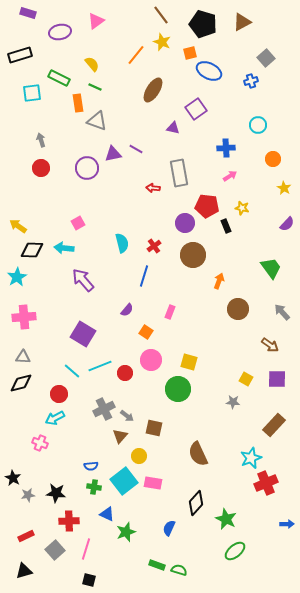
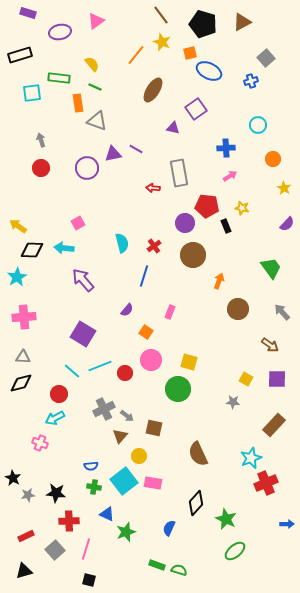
green rectangle at (59, 78): rotated 20 degrees counterclockwise
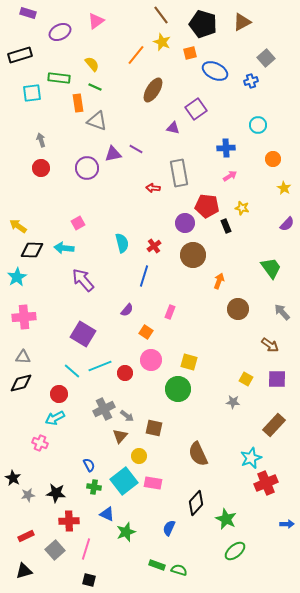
purple ellipse at (60, 32): rotated 15 degrees counterclockwise
blue ellipse at (209, 71): moved 6 px right
blue semicircle at (91, 466): moved 2 px left, 1 px up; rotated 112 degrees counterclockwise
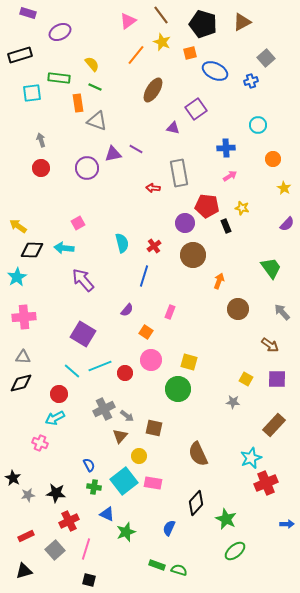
pink triangle at (96, 21): moved 32 px right
red cross at (69, 521): rotated 24 degrees counterclockwise
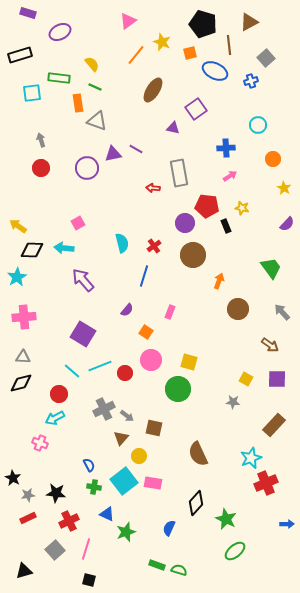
brown line at (161, 15): moved 68 px right, 30 px down; rotated 30 degrees clockwise
brown triangle at (242, 22): moved 7 px right
brown triangle at (120, 436): moved 1 px right, 2 px down
red rectangle at (26, 536): moved 2 px right, 18 px up
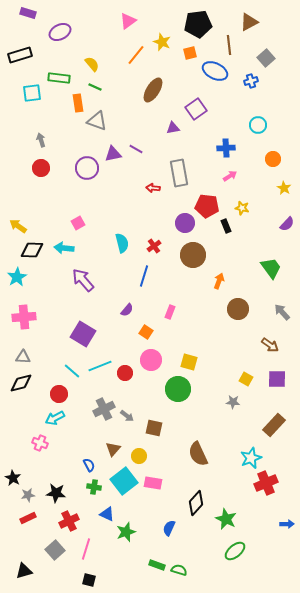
black pentagon at (203, 24): moved 5 px left; rotated 24 degrees counterclockwise
purple triangle at (173, 128): rotated 24 degrees counterclockwise
brown triangle at (121, 438): moved 8 px left, 11 px down
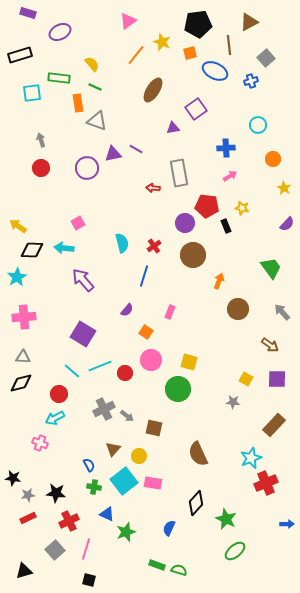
black star at (13, 478): rotated 21 degrees counterclockwise
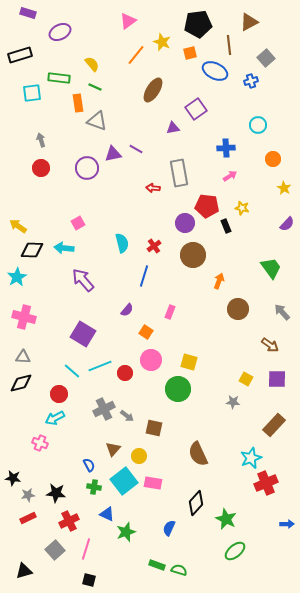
pink cross at (24, 317): rotated 20 degrees clockwise
